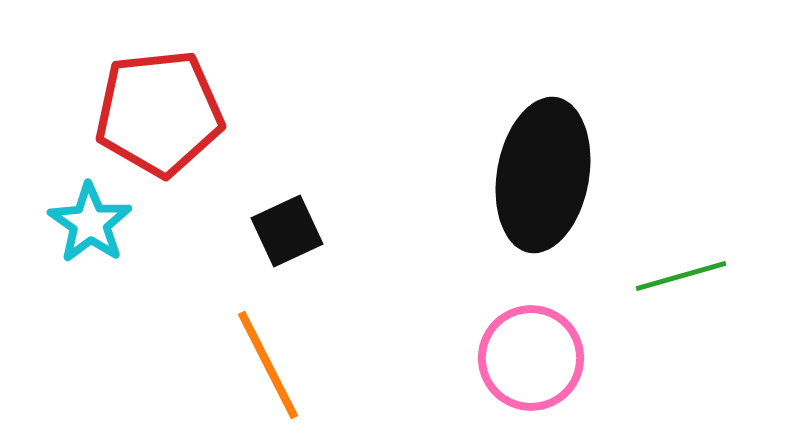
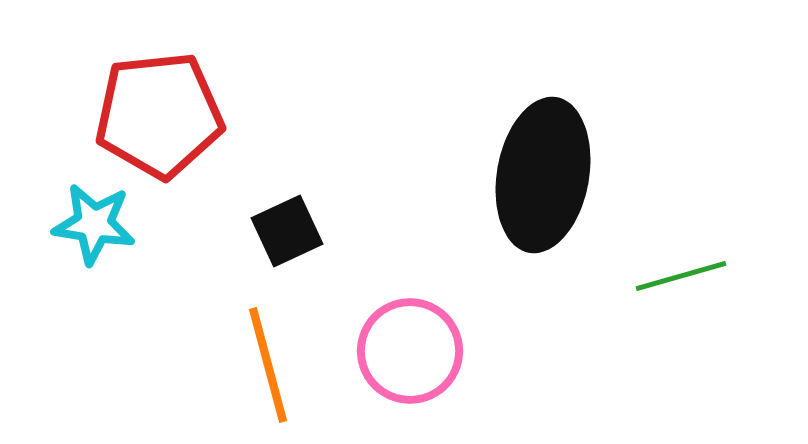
red pentagon: moved 2 px down
cyan star: moved 4 px right, 1 px down; rotated 26 degrees counterclockwise
pink circle: moved 121 px left, 7 px up
orange line: rotated 12 degrees clockwise
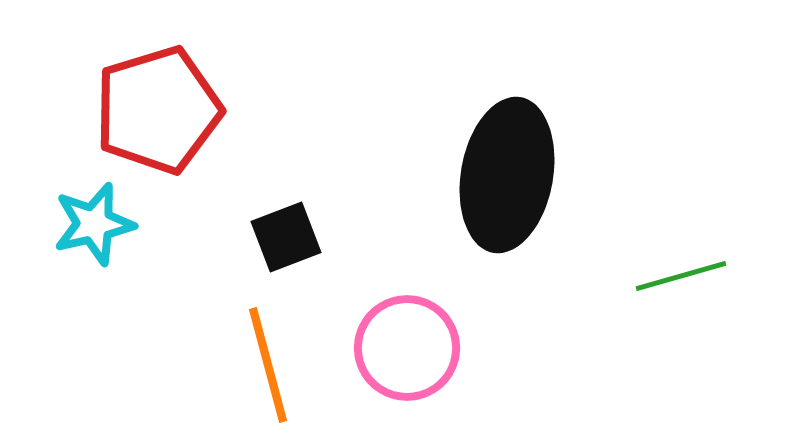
red pentagon: moved 1 px left, 5 px up; rotated 11 degrees counterclockwise
black ellipse: moved 36 px left
cyan star: rotated 22 degrees counterclockwise
black square: moved 1 px left, 6 px down; rotated 4 degrees clockwise
pink circle: moved 3 px left, 3 px up
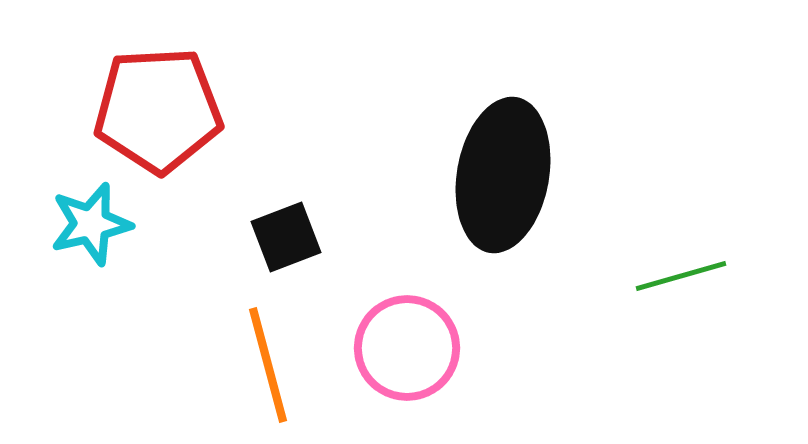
red pentagon: rotated 14 degrees clockwise
black ellipse: moved 4 px left
cyan star: moved 3 px left
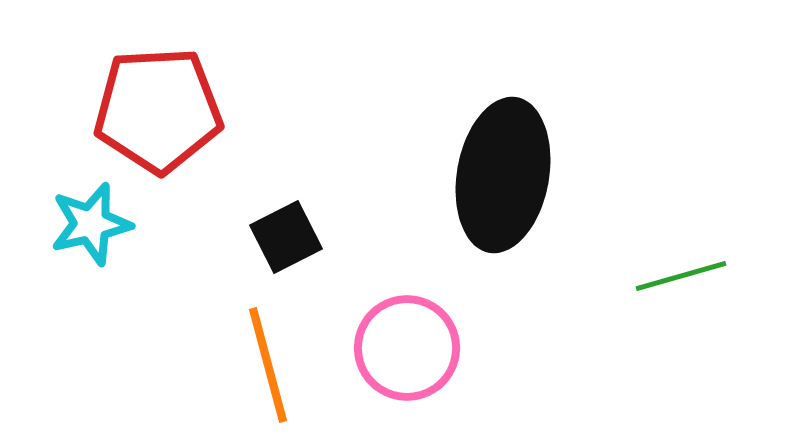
black square: rotated 6 degrees counterclockwise
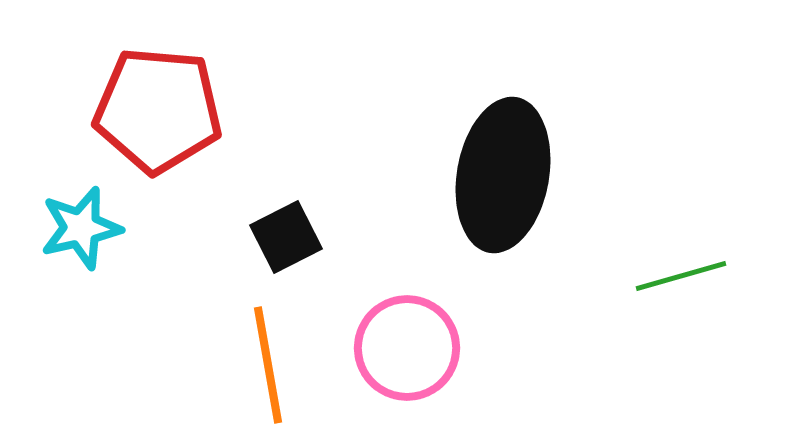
red pentagon: rotated 8 degrees clockwise
cyan star: moved 10 px left, 4 px down
orange line: rotated 5 degrees clockwise
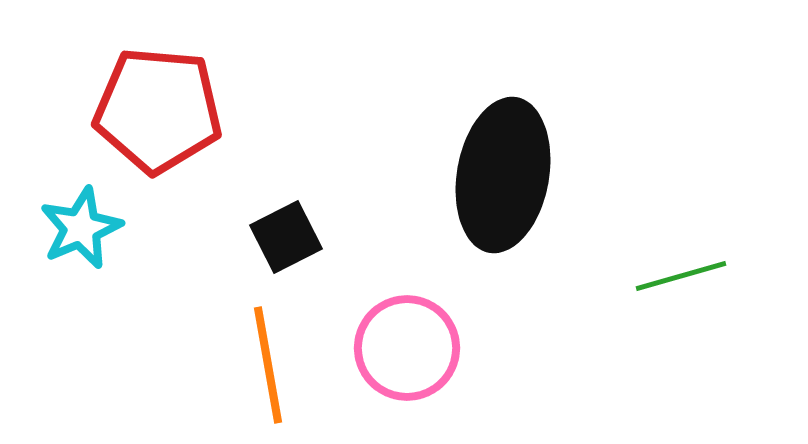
cyan star: rotated 10 degrees counterclockwise
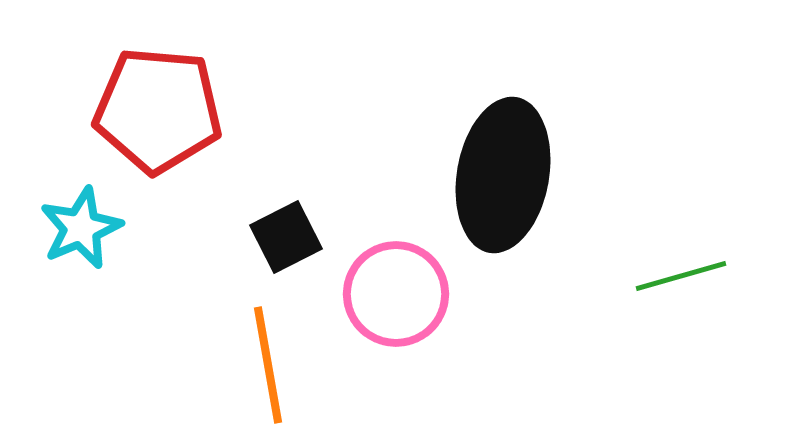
pink circle: moved 11 px left, 54 px up
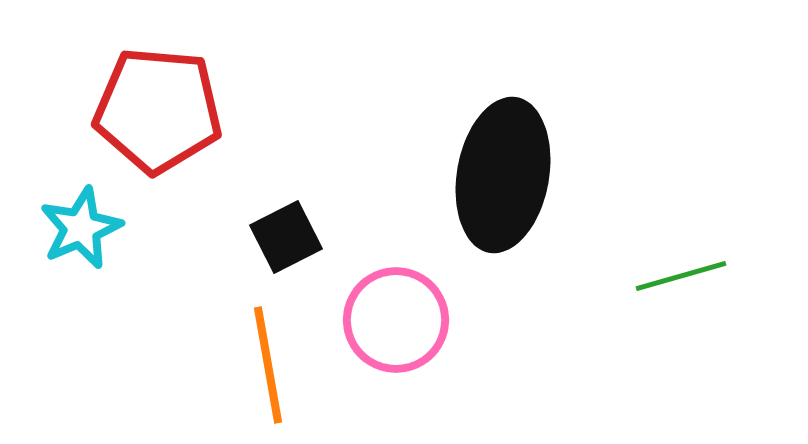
pink circle: moved 26 px down
